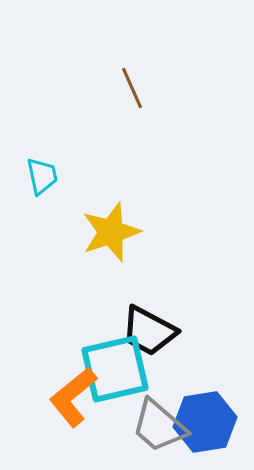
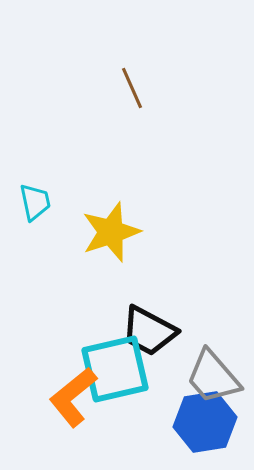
cyan trapezoid: moved 7 px left, 26 px down
gray trapezoid: moved 54 px right, 49 px up; rotated 8 degrees clockwise
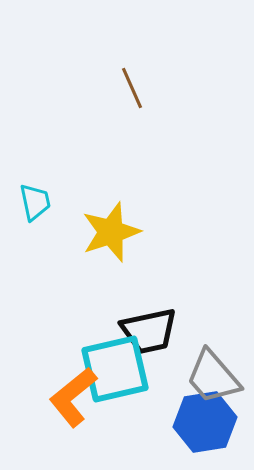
black trapezoid: rotated 40 degrees counterclockwise
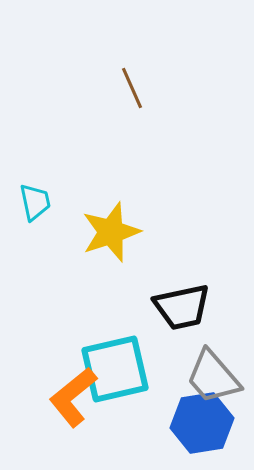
black trapezoid: moved 33 px right, 24 px up
blue hexagon: moved 3 px left, 1 px down
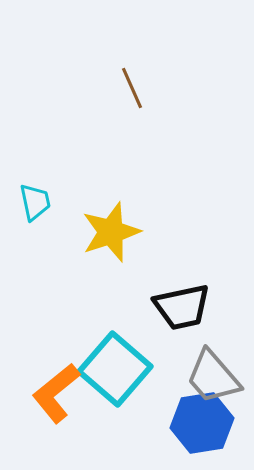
cyan square: rotated 36 degrees counterclockwise
orange L-shape: moved 17 px left, 4 px up
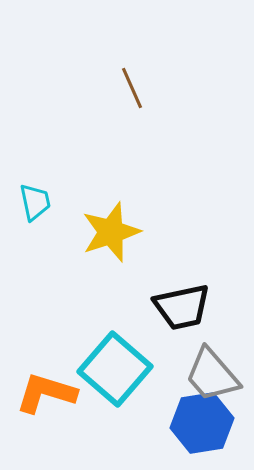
gray trapezoid: moved 1 px left, 2 px up
orange L-shape: moved 10 px left; rotated 56 degrees clockwise
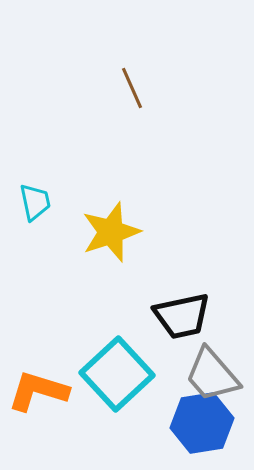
black trapezoid: moved 9 px down
cyan square: moved 2 px right, 5 px down; rotated 6 degrees clockwise
orange L-shape: moved 8 px left, 2 px up
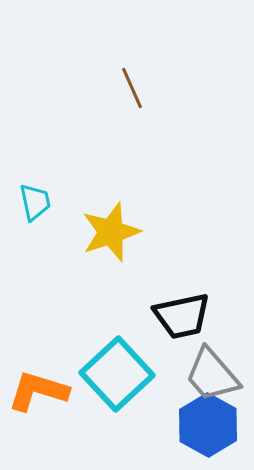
blue hexagon: moved 6 px right, 2 px down; rotated 22 degrees counterclockwise
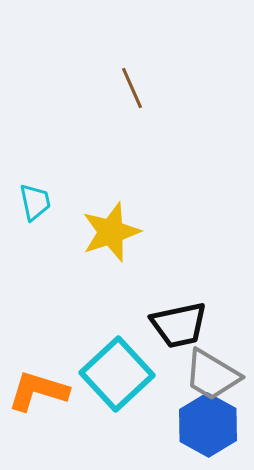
black trapezoid: moved 3 px left, 9 px down
gray trapezoid: rotated 18 degrees counterclockwise
